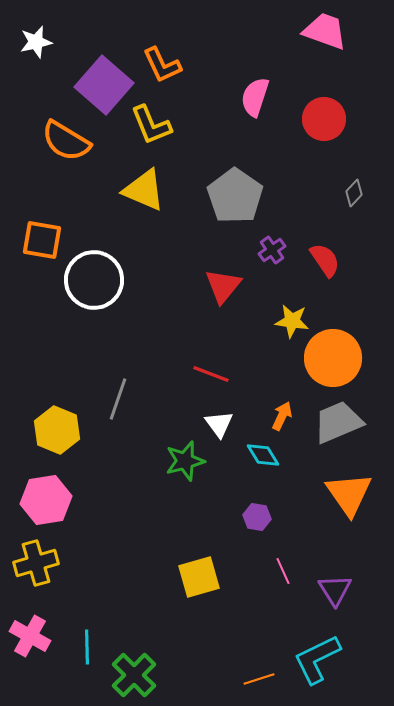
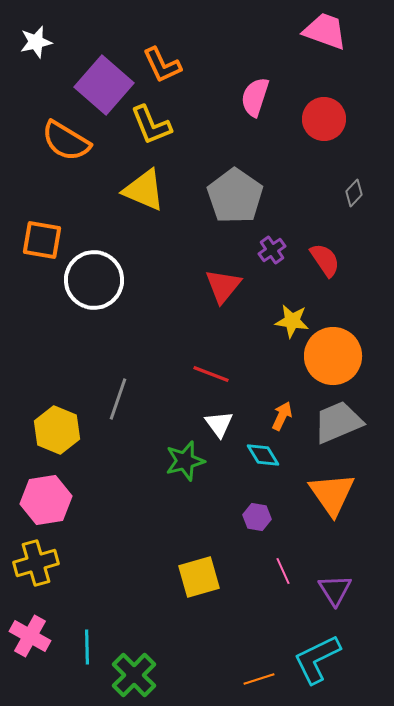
orange circle: moved 2 px up
orange triangle: moved 17 px left
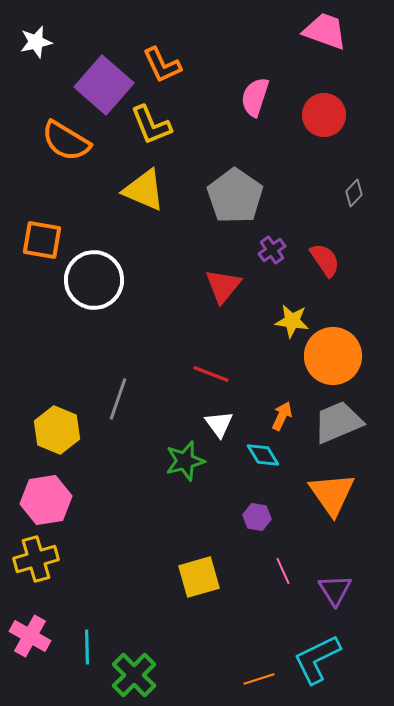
red circle: moved 4 px up
yellow cross: moved 4 px up
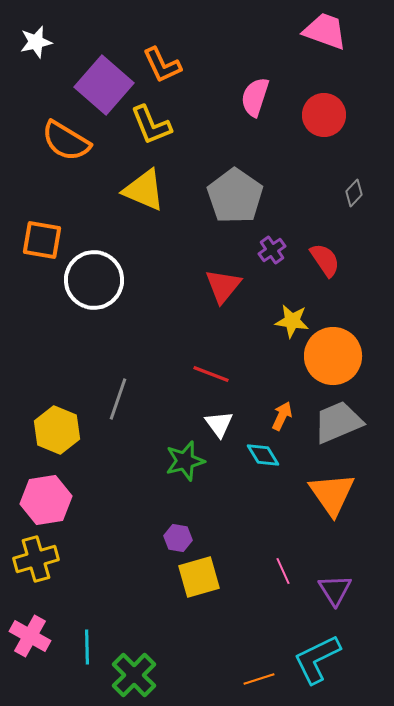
purple hexagon: moved 79 px left, 21 px down
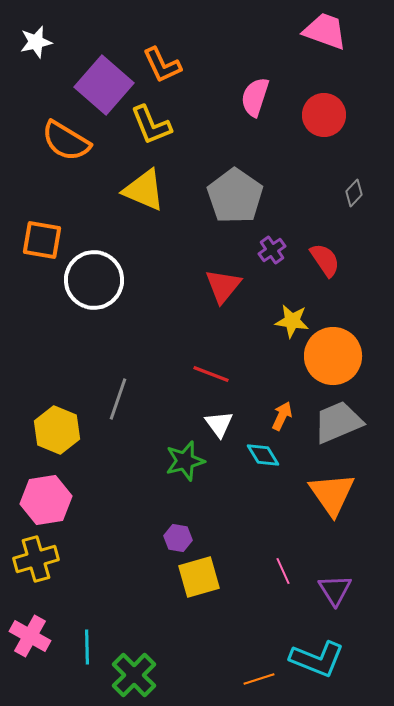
cyan L-shape: rotated 132 degrees counterclockwise
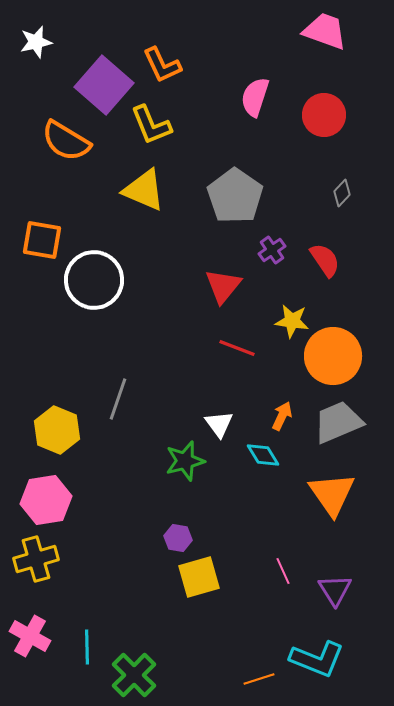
gray diamond: moved 12 px left
red line: moved 26 px right, 26 px up
